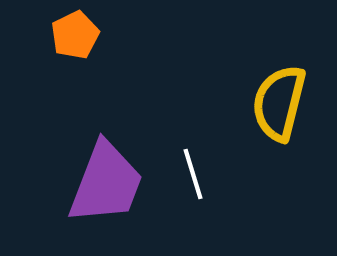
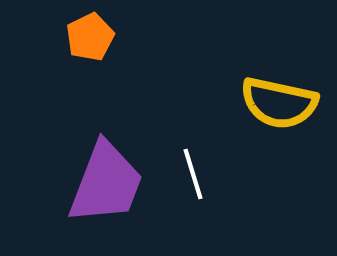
orange pentagon: moved 15 px right, 2 px down
yellow semicircle: rotated 92 degrees counterclockwise
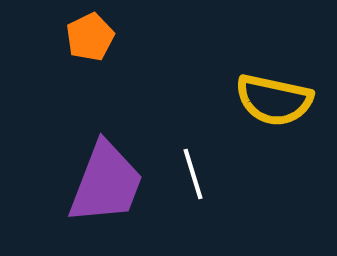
yellow semicircle: moved 5 px left, 3 px up
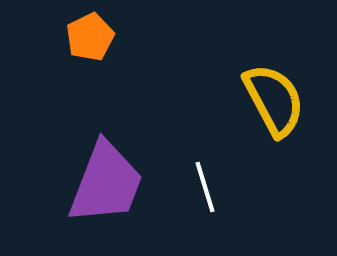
yellow semicircle: rotated 130 degrees counterclockwise
white line: moved 12 px right, 13 px down
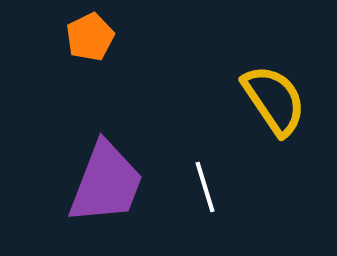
yellow semicircle: rotated 6 degrees counterclockwise
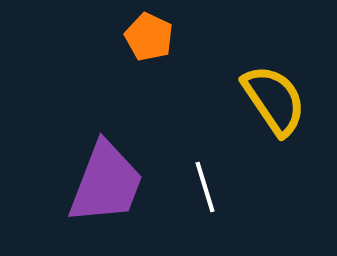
orange pentagon: moved 59 px right; rotated 21 degrees counterclockwise
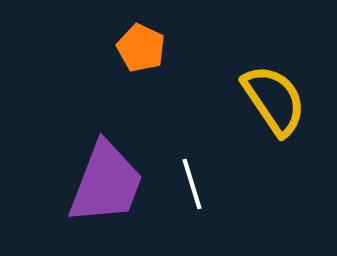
orange pentagon: moved 8 px left, 11 px down
white line: moved 13 px left, 3 px up
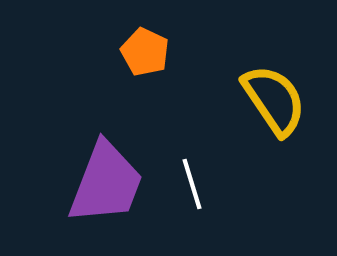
orange pentagon: moved 4 px right, 4 px down
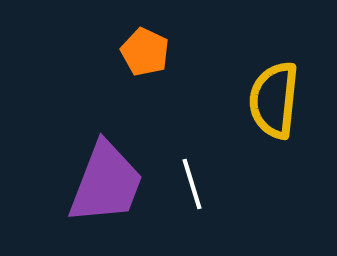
yellow semicircle: rotated 140 degrees counterclockwise
